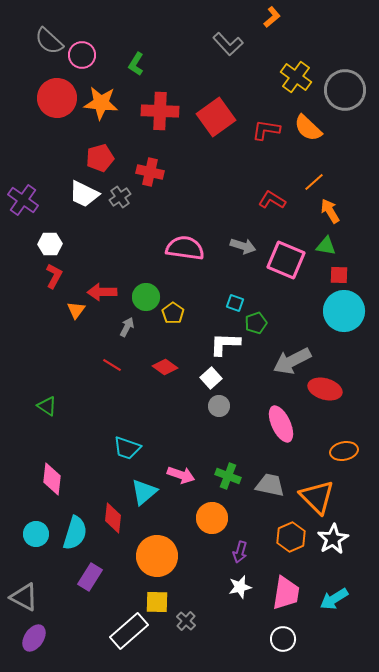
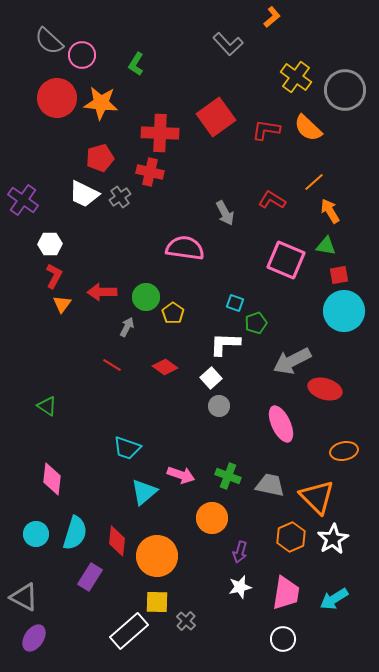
red cross at (160, 111): moved 22 px down
gray arrow at (243, 246): moved 18 px left, 33 px up; rotated 45 degrees clockwise
red square at (339, 275): rotated 12 degrees counterclockwise
orange triangle at (76, 310): moved 14 px left, 6 px up
red diamond at (113, 518): moved 4 px right, 23 px down
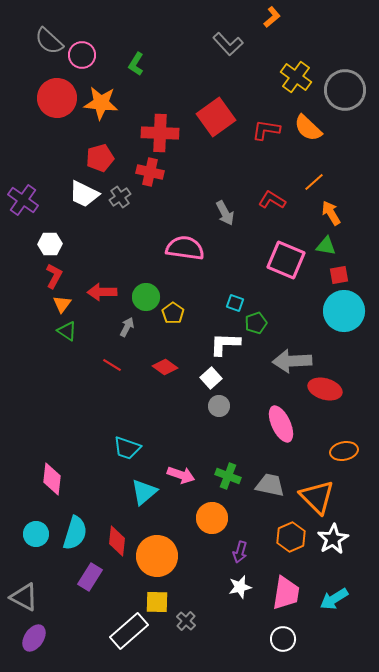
orange arrow at (330, 211): moved 1 px right, 2 px down
gray arrow at (292, 361): rotated 24 degrees clockwise
green triangle at (47, 406): moved 20 px right, 75 px up
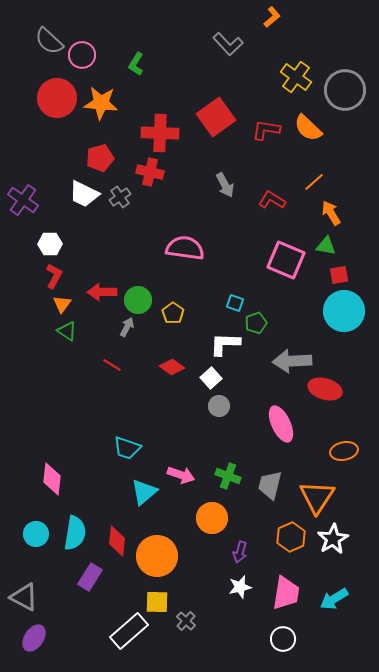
gray arrow at (225, 213): moved 28 px up
green circle at (146, 297): moved 8 px left, 3 px down
red diamond at (165, 367): moved 7 px right
gray trapezoid at (270, 485): rotated 88 degrees counterclockwise
orange triangle at (317, 497): rotated 18 degrees clockwise
cyan semicircle at (75, 533): rotated 8 degrees counterclockwise
